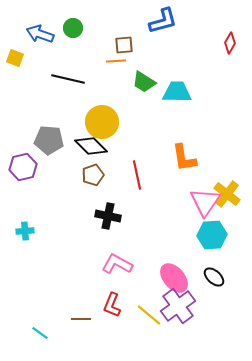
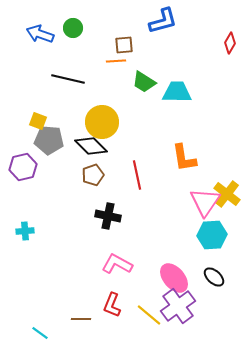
yellow square: moved 23 px right, 63 px down
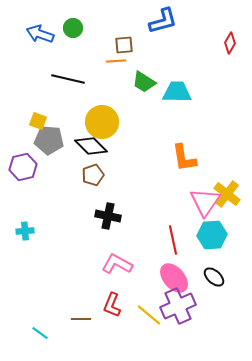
red line: moved 36 px right, 65 px down
purple cross: rotated 12 degrees clockwise
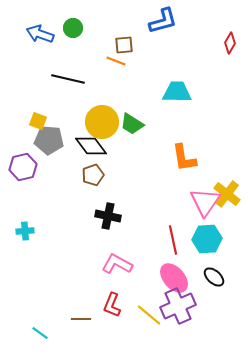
orange line: rotated 24 degrees clockwise
green trapezoid: moved 12 px left, 42 px down
black diamond: rotated 8 degrees clockwise
cyan hexagon: moved 5 px left, 4 px down
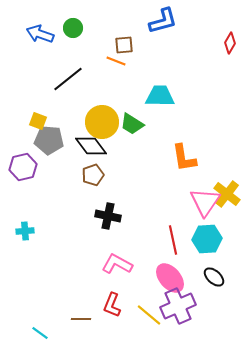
black line: rotated 52 degrees counterclockwise
cyan trapezoid: moved 17 px left, 4 px down
pink ellipse: moved 4 px left
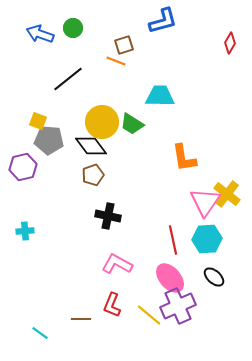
brown square: rotated 12 degrees counterclockwise
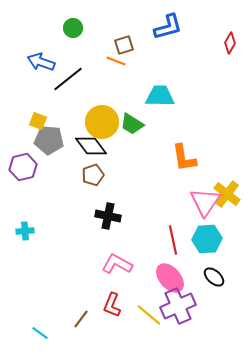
blue L-shape: moved 5 px right, 6 px down
blue arrow: moved 1 px right, 28 px down
brown line: rotated 54 degrees counterclockwise
